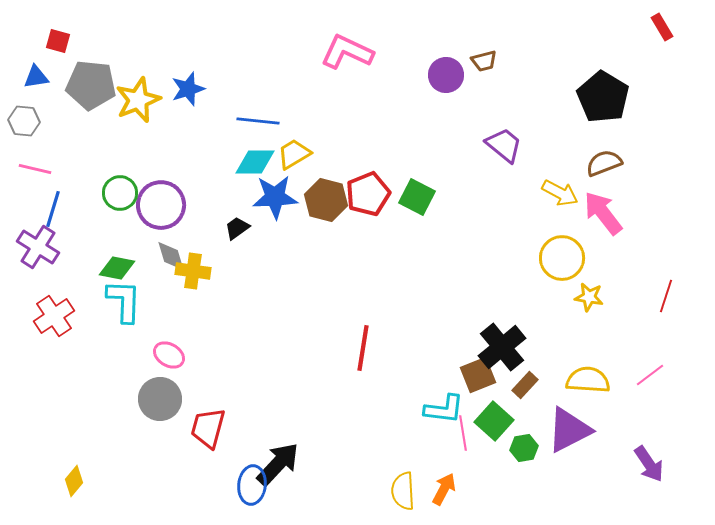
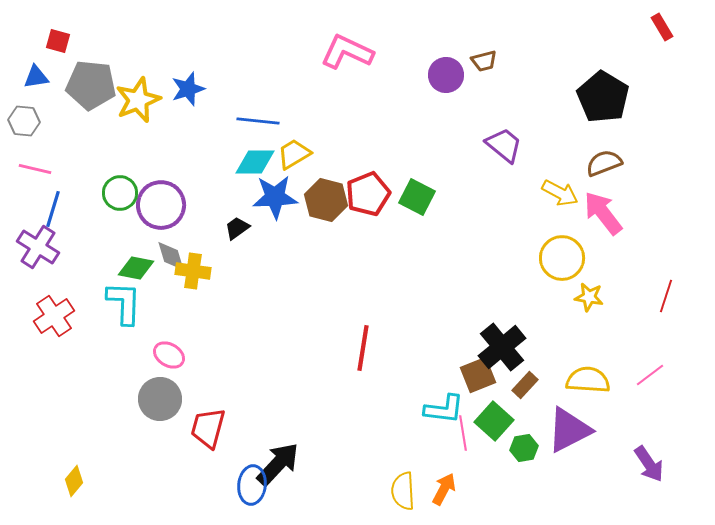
green diamond at (117, 268): moved 19 px right
cyan L-shape at (124, 301): moved 2 px down
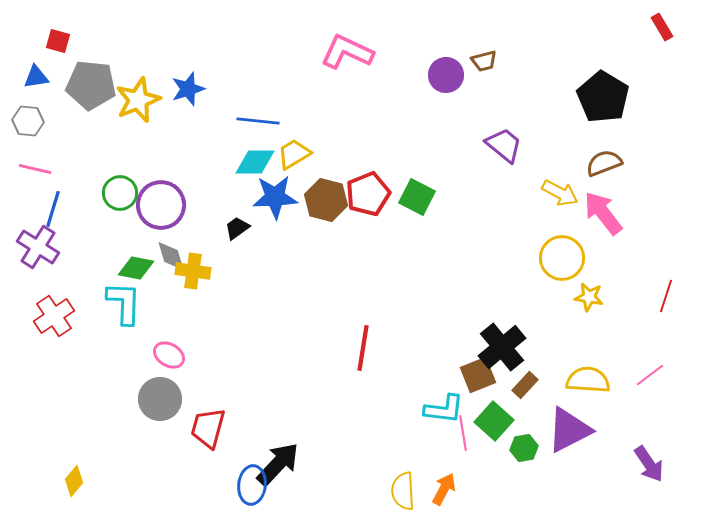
gray hexagon at (24, 121): moved 4 px right
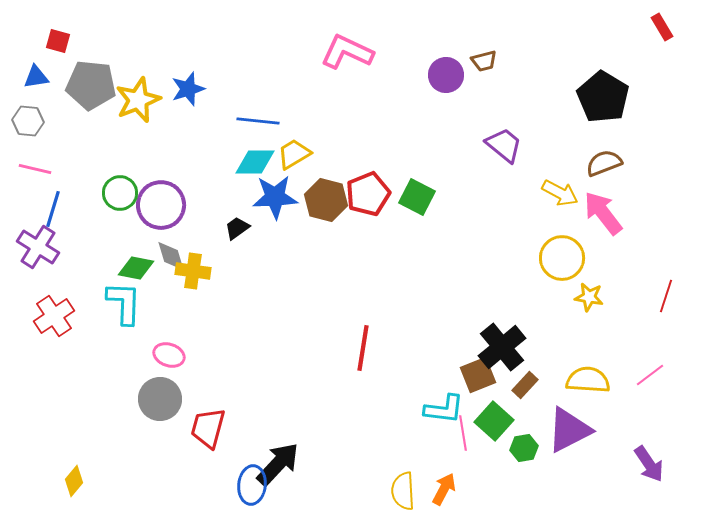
pink ellipse at (169, 355): rotated 12 degrees counterclockwise
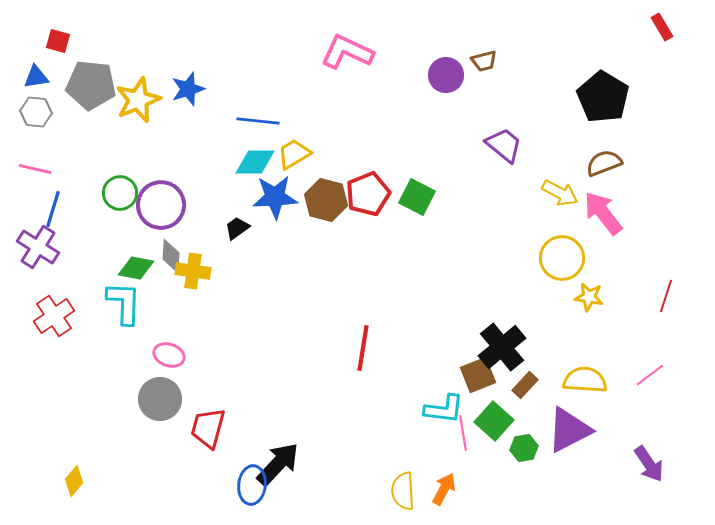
gray hexagon at (28, 121): moved 8 px right, 9 px up
gray diamond at (171, 256): rotated 20 degrees clockwise
yellow semicircle at (588, 380): moved 3 px left
